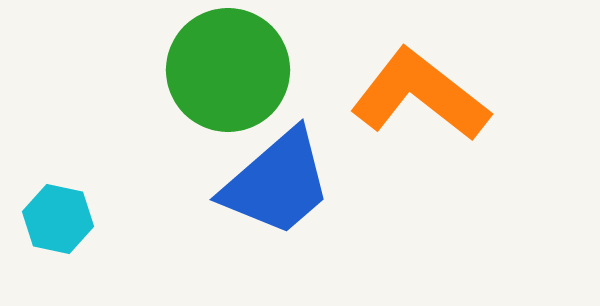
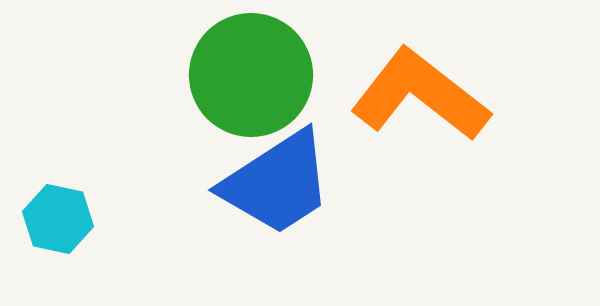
green circle: moved 23 px right, 5 px down
blue trapezoid: rotated 8 degrees clockwise
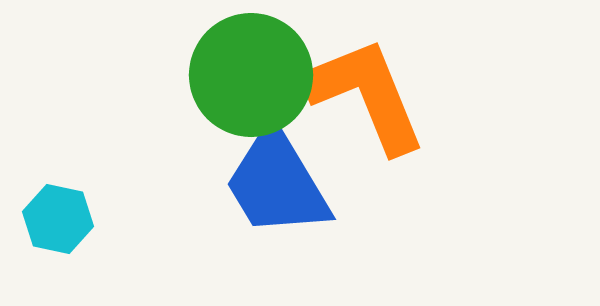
orange L-shape: moved 54 px left; rotated 30 degrees clockwise
blue trapezoid: rotated 92 degrees clockwise
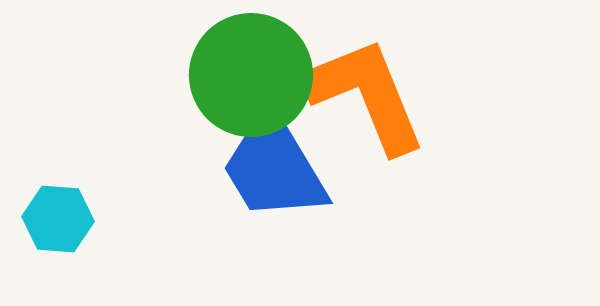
blue trapezoid: moved 3 px left, 16 px up
cyan hexagon: rotated 8 degrees counterclockwise
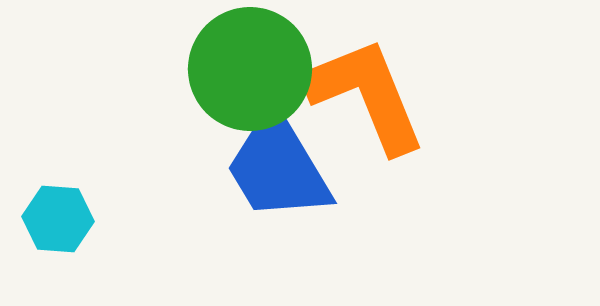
green circle: moved 1 px left, 6 px up
blue trapezoid: moved 4 px right
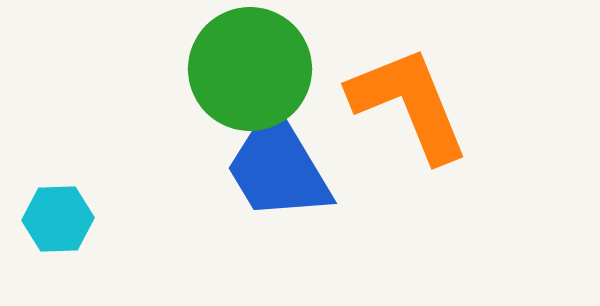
orange L-shape: moved 43 px right, 9 px down
cyan hexagon: rotated 6 degrees counterclockwise
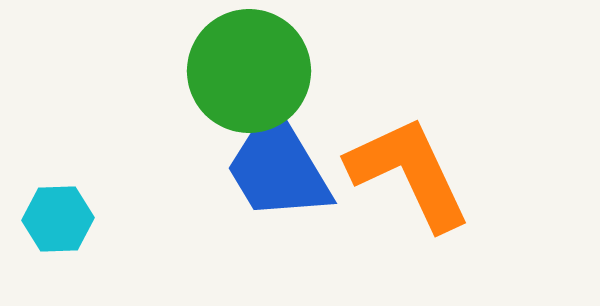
green circle: moved 1 px left, 2 px down
orange L-shape: moved 69 px down; rotated 3 degrees counterclockwise
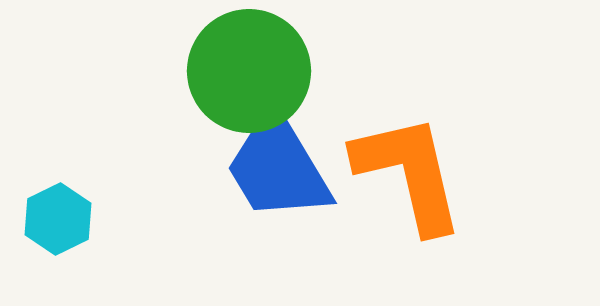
orange L-shape: rotated 12 degrees clockwise
cyan hexagon: rotated 24 degrees counterclockwise
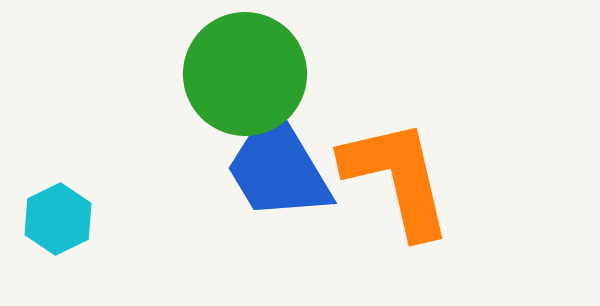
green circle: moved 4 px left, 3 px down
orange L-shape: moved 12 px left, 5 px down
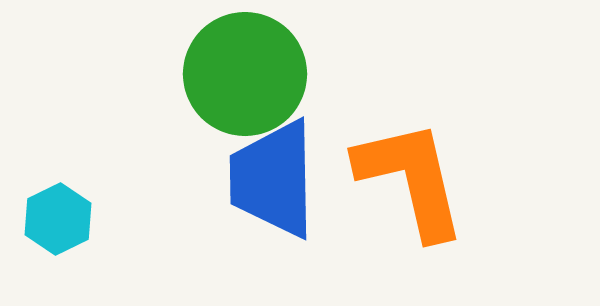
blue trapezoid: moved 5 px left, 12 px down; rotated 30 degrees clockwise
orange L-shape: moved 14 px right, 1 px down
